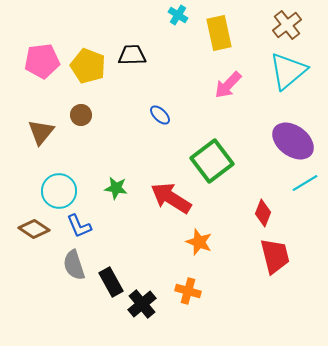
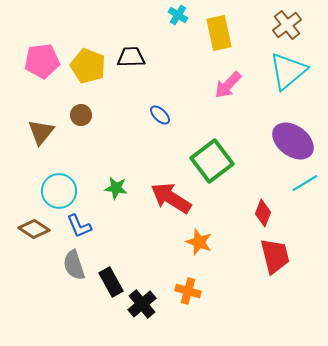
black trapezoid: moved 1 px left, 2 px down
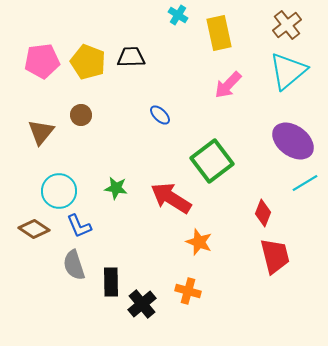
yellow pentagon: moved 4 px up
black rectangle: rotated 28 degrees clockwise
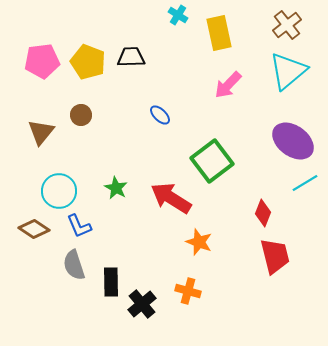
green star: rotated 20 degrees clockwise
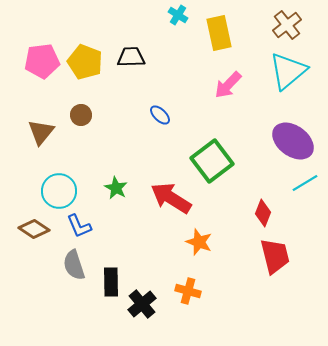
yellow pentagon: moved 3 px left
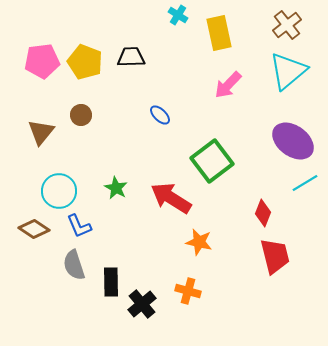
orange star: rotated 8 degrees counterclockwise
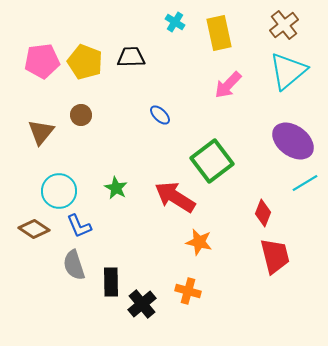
cyan cross: moved 3 px left, 7 px down
brown cross: moved 3 px left
red arrow: moved 4 px right, 1 px up
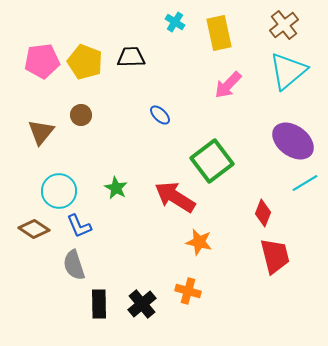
black rectangle: moved 12 px left, 22 px down
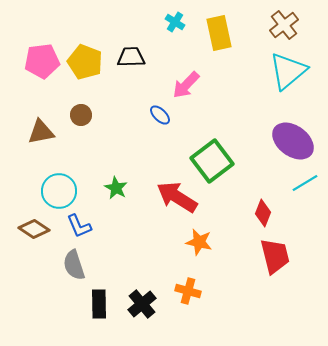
pink arrow: moved 42 px left
brown triangle: rotated 40 degrees clockwise
red arrow: moved 2 px right
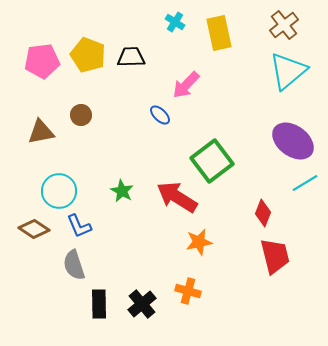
yellow pentagon: moved 3 px right, 7 px up
green star: moved 6 px right, 3 px down
orange star: rotated 24 degrees counterclockwise
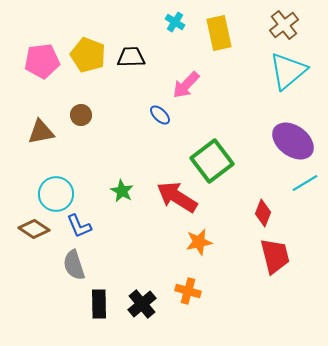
cyan circle: moved 3 px left, 3 px down
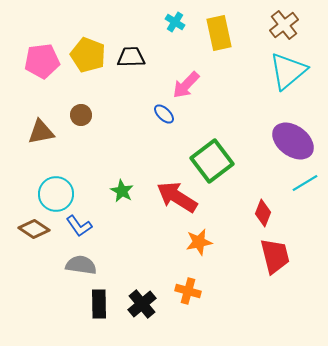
blue ellipse: moved 4 px right, 1 px up
blue L-shape: rotated 12 degrees counterclockwise
gray semicircle: moved 7 px right; rotated 116 degrees clockwise
